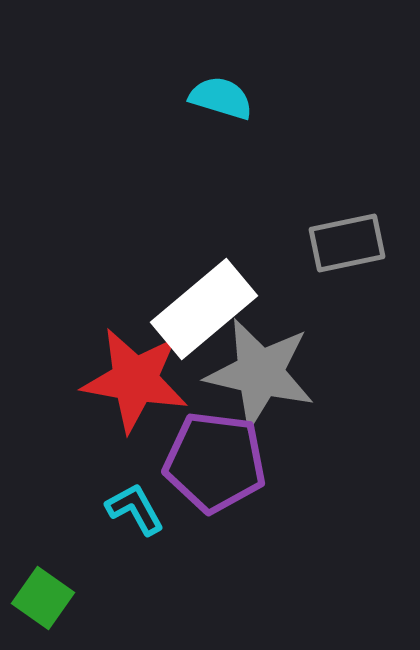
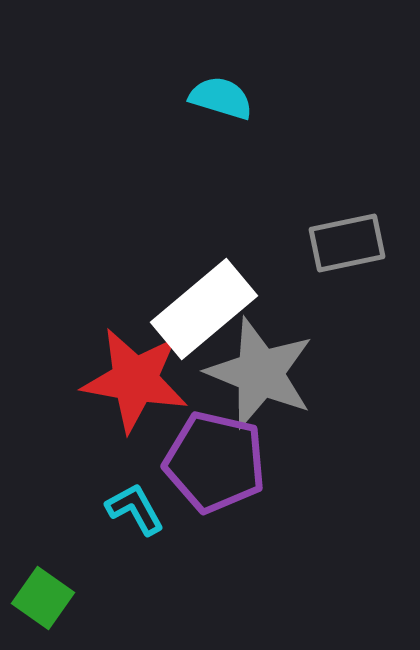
gray star: rotated 9 degrees clockwise
purple pentagon: rotated 6 degrees clockwise
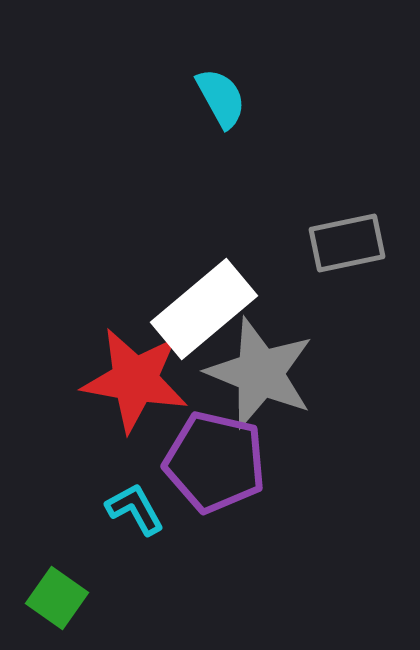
cyan semicircle: rotated 44 degrees clockwise
green square: moved 14 px right
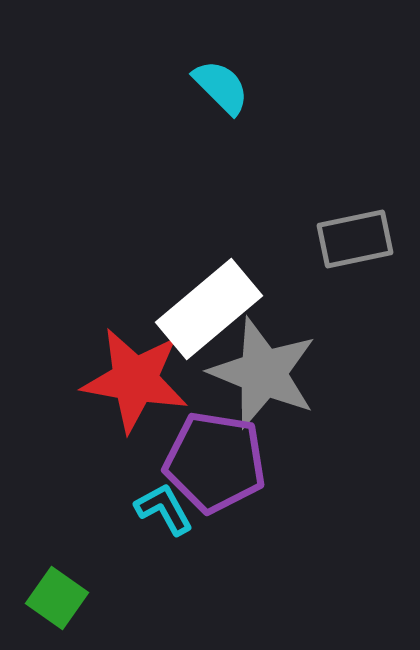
cyan semicircle: moved 11 px up; rotated 16 degrees counterclockwise
gray rectangle: moved 8 px right, 4 px up
white rectangle: moved 5 px right
gray star: moved 3 px right
purple pentagon: rotated 4 degrees counterclockwise
cyan L-shape: moved 29 px right
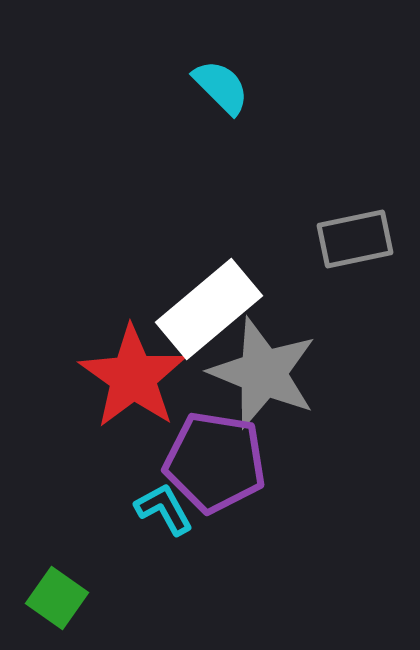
red star: moved 2 px left, 3 px up; rotated 25 degrees clockwise
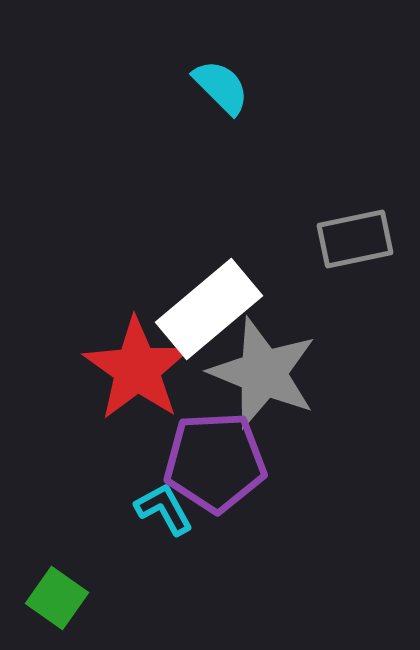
red star: moved 4 px right, 8 px up
purple pentagon: rotated 12 degrees counterclockwise
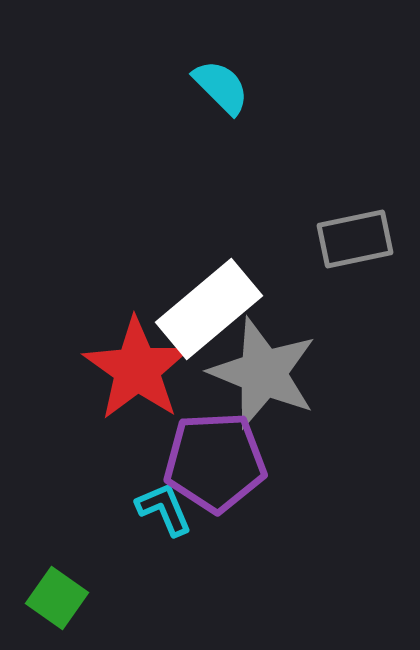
cyan L-shape: rotated 6 degrees clockwise
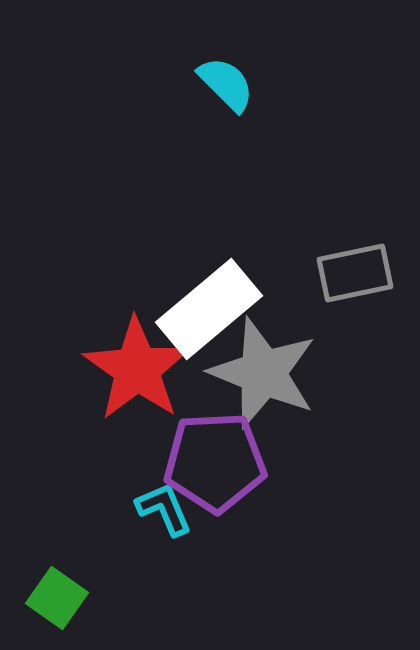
cyan semicircle: moved 5 px right, 3 px up
gray rectangle: moved 34 px down
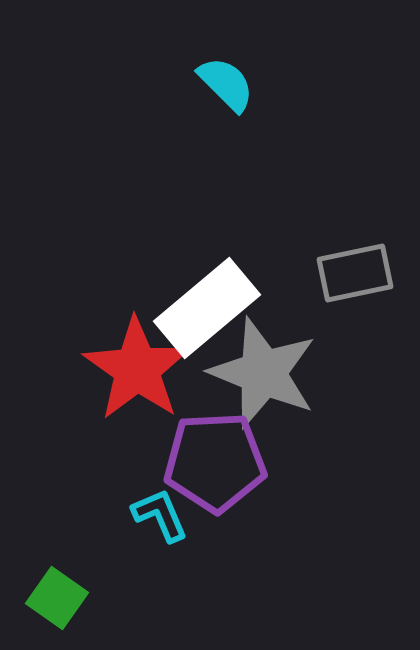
white rectangle: moved 2 px left, 1 px up
cyan L-shape: moved 4 px left, 6 px down
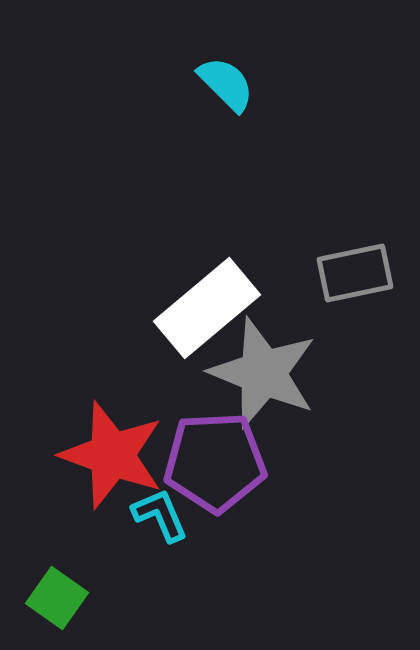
red star: moved 25 px left, 86 px down; rotated 15 degrees counterclockwise
